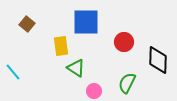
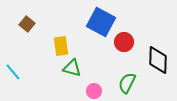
blue square: moved 15 px right; rotated 28 degrees clockwise
green triangle: moved 4 px left; rotated 18 degrees counterclockwise
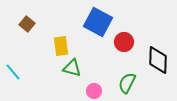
blue square: moved 3 px left
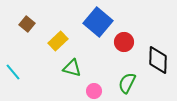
blue square: rotated 12 degrees clockwise
yellow rectangle: moved 3 px left, 5 px up; rotated 54 degrees clockwise
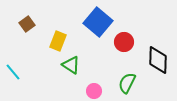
brown square: rotated 14 degrees clockwise
yellow rectangle: rotated 24 degrees counterclockwise
green triangle: moved 1 px left, 3 px up; rotated 18 degrees clockwise
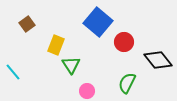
yellow rectangle: moved 2 px left, 4 px down
black diamond: rotated 40 degrees counterclockwise
green triangle: rotated 24 degrees clockwise
pink circle: moved 7 px left
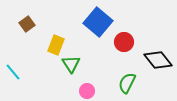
green triangle: moved 1 px up
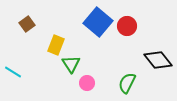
red circle: moved 3 px right, 16 px up
cyan line: rotated 18 degrees counterclockwise
pink circle: moved 8 px up
